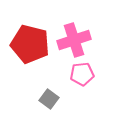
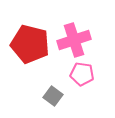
pink pentagon: rotated 15 degrees clockwise
gray square: moved 4 px right, 3 px up
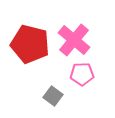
pink cross: rotated 32 degrees counterclockwise
pink pentagon: rotated 10 degrees counterclockwise
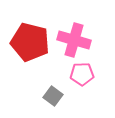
pink cross: rotated 24 degrees counterclockwise
red pentagon: moved 2 px up
